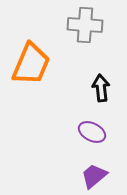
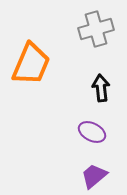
gray cross: moved 11 px right, 4 px down; rotated 20 degrees counterclockwise
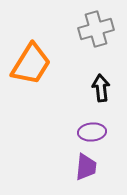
orange trapezoid: rotated 9 degrees clockwise
purple ellipse: rotated 32 degrees counterclockwise
purple trapezoid: moved 8 px left, 9 px up; rotated 136 degrees clockwise
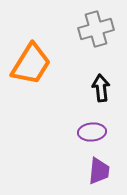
purple trapezoid: moved 13 px right, 4 px down
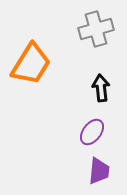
purple ellipse: rotated 48 degrees counterclockwise
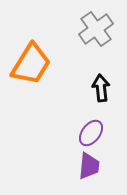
gray cross: rotated 20 degrees counterclockwise
purple ellipse: moved 1 px left, 1 px down
purple trapezoid: moved 10 px left, 5 px up
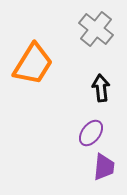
gray cross: rotated 16 degrees counterclockwise
orange trapezoid: moved 2 px right
purple trapezoid: moved 15 px right, 1 px down
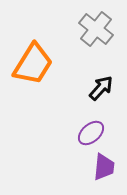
black arrow: rotated 48 degrees clockwise
purple ellipse: rotated 12 degrees clockwise
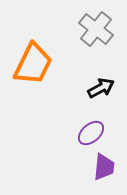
orange trapezoid: rotated 6 degrees counterclockwise
black arrow: rotated 20 degrees clockwise
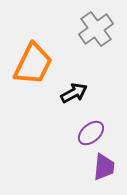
gray cross: rotated 16 degrees clockwise
black arrow: moved 27 px left, 5 px down
